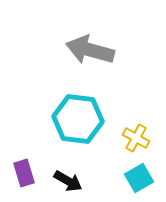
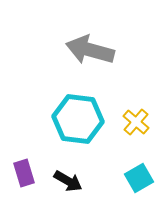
yellow cross: moved 16 px up; rotated 12 degrees clockwise
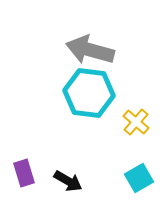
cyan hexagon: moved 11 px right, 26 px up
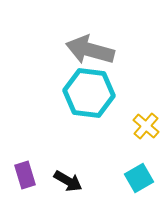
yellow cross: moved 10 px right, 4 px down
purple rectangle: moved 1 px right, 2 px down
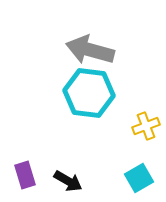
yellow cross: rotated 28 degrees clockwise
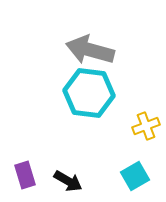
cyan square: moved 4 px left, 2 px up
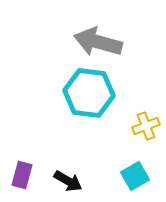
gray arrow: moved 8 px right, 8 px up
purple rectangle: moved 3 px left; rotated 32 degrees clockwise
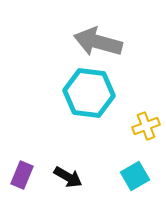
purple rectangle: rotated 8 degrees clockwise
black arrow: moved 4 px up
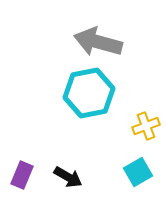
cyan hexagon: rotated 18 degrees counterclockwise
cyan square: moved 3 px right, 4 px up
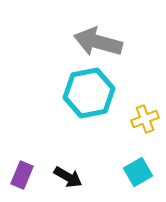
yellow cross: moved 1 px left, 7 px up
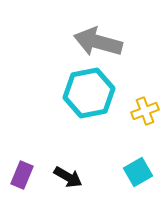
yellow cross: moved 8 px up
